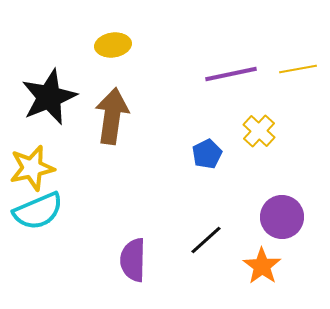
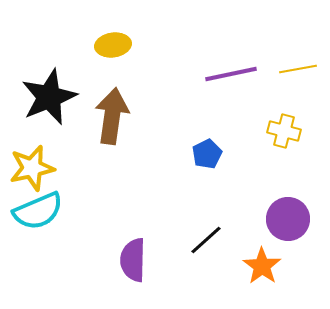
yellow cross: moved 25 px right; rotated 28 degrees counterclockwise
purple circle: moved 6 px right, 2 px down
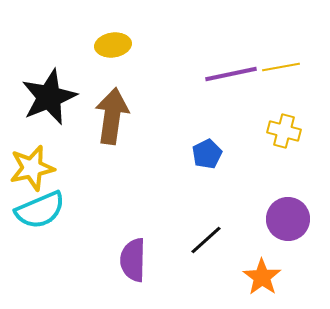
yellow line: moved 17 px left, 2 px up
cyan semicircle: moved 2 px right, 1 px up
orange star: moved 11 px down
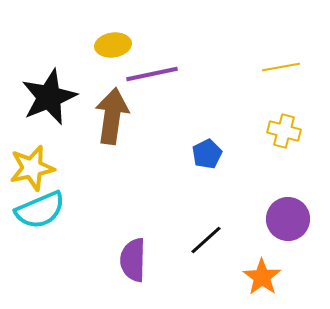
purple line: moved 79 px left
